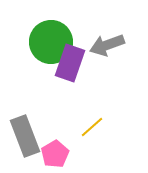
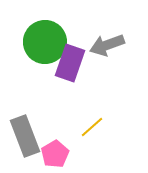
green circle: moved 6 px left
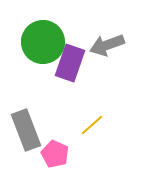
green circle: moved 2 px left
yellow line: moved 2 px up
gray rectangle: moved 1 px right, 6 px up
pink pentagon: rotated 16 degrees counterclockwise
